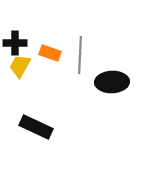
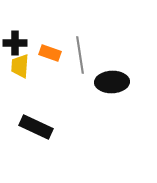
gray line: rotated 12 degrees counterclockwise
yellow trapezoid: rotated 25 degrees counterclockwise
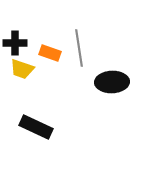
gray line: moved 1 px left, 7 px up
yellow trapezoid: moved 2 px right, 3 px down; rotated 75 degrees counterclockwise
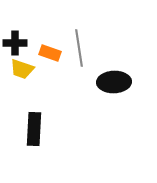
black ellipse: moved 2 px right
black rectangle: moved 2 px left, 2 px down; rotated 68 degrees clockwise
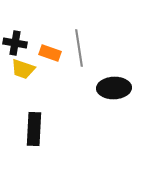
black cross: rotated 10 degrees clockwise
yellow trapezoid: moved 1 px right
black ellipse: moved 6 px down
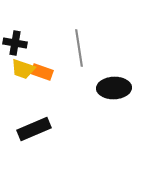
orange rectangle: moved 8 px left, 19 px down
black rectangle: rotated 64 degrees clockwise
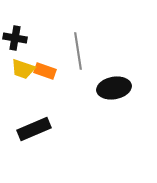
black cross: moved 5 px up
gray line: moved 1 px left, 3 px down
orange rectangle: moved 3 px right, 1 px up
black ellipse: rotated 8 degrees counterclockwise
